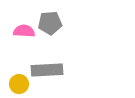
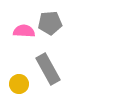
gray rectangle: moved 1 px right, 1 px up; rotated 64 degrees clockwise
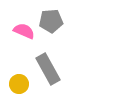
gray pentagon: moved 1 px right, 2 px up
pink semicircle: rotated 20 degrees clockwise
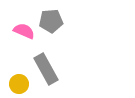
gray rectangle: moved 2 px left
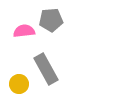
gray pentagon: moved 1 px up
pink semicircle: rotated 30 degrees counterclockwise
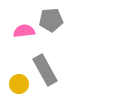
gray rectangle: moved 1 px left, 1 px down
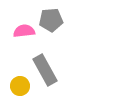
yellow circle: moved 1 px right, 2 px down
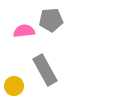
yellow circle: moved 6 px left
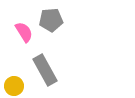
pink semicircle: moved 1 px down; rotated 65 degrees clockwise
